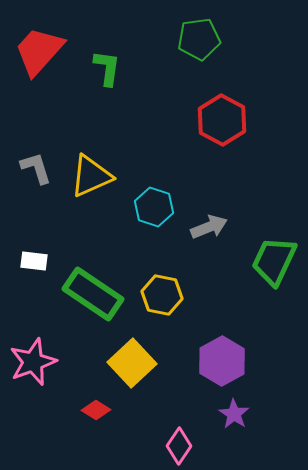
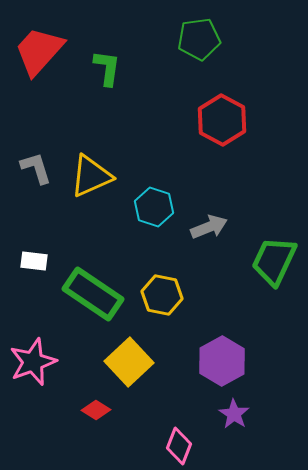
yellow square: moved 3 px left, 1 px up
pink diamond: rotated 12 degrees counterclockwise
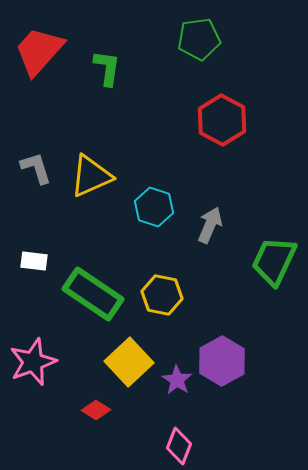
gray arrow: moved 1 px right, 2 px up; rotated 45 degrees counterclockwise
purple star: moved 57 px left, 34 px up
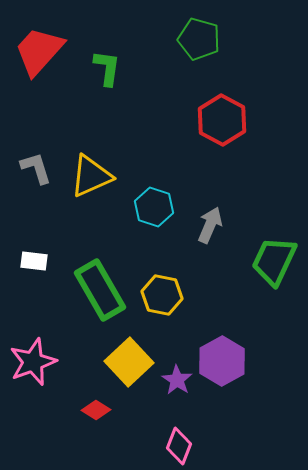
green pentagon: rotated 24 degrees clockwise
green rectangle: moved 7 px right, 4 px up; rotated 26 degrees clockwise
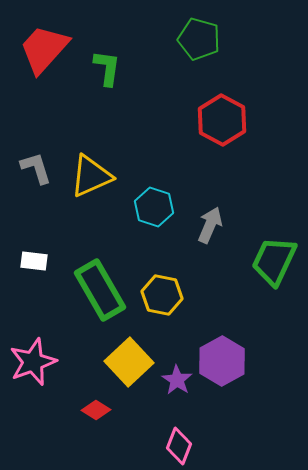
red trapezoid: moved 5 px right, 2 px up
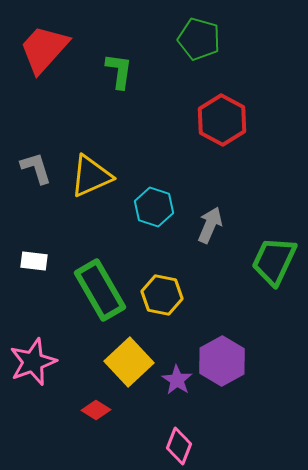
green L-shape: moved 12 px right, 3 px down
